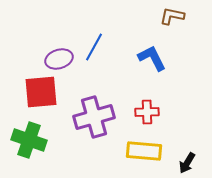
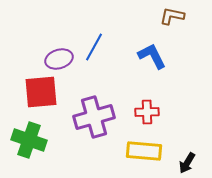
blue L-shape: moved 2 px up
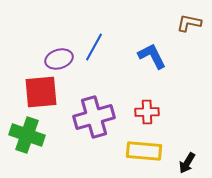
brown L-shape: moved 17 px right, 7 px down
green cross: moved 2 px left, 5 px up
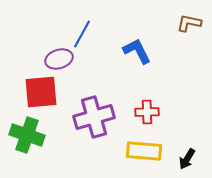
blue line: moved 12 px left, 13 px up
blue L-shape: moved 15 px left, 5 px up
black arrow: moved 4 px up
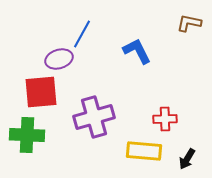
red cross: moved 18 px right, 7 px down
green cross: rotated 16 degrees counterclockwise
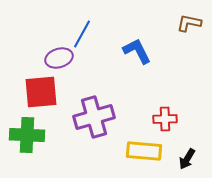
purple ellipse: moved 1 px up
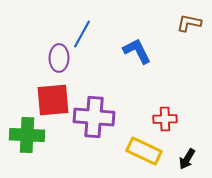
purple ellipse: rotated 72 degrees counterclockwise
red square: moved 12 px right, 8 px down
purple cross: rotated 21 degrees clockwise
yellow rectangle: rotated 20 degrees clockwise
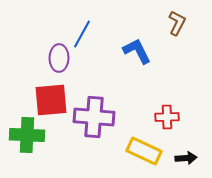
brown L-shape: moved 12 px left; rotated 105 degrees clockwise
red square: moved 2 px left
red cross: moved 2 px right, 2 px up
black arrow: moved 1 px left, 1 px up; rotated 125 degrees counterclockwise
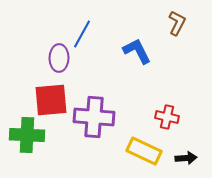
red cross: rotated 15 degrees clockwise
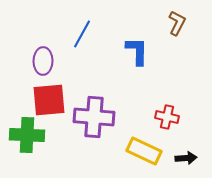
blue L-shape: rotated 28 degrees clockwise
purple ellipse: moved 16 px left, 3 px down
red square: moved 2 px left
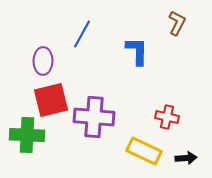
red square: moved 2 px right; rotated 9 degrees counterclockwise
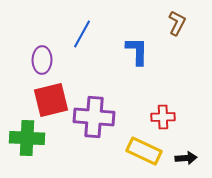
purple ellipse: moved 1 px left, 1 px up
red cross: moved 4 px left; rotated 15 degrees counterclockwise
green cross: moved 3 px down
